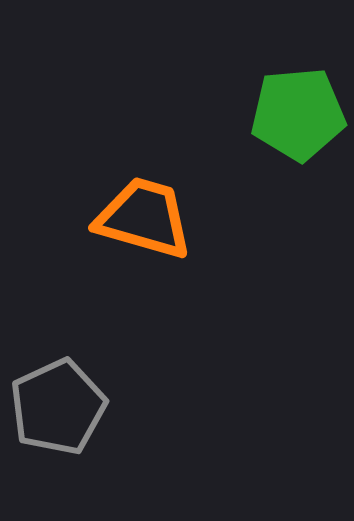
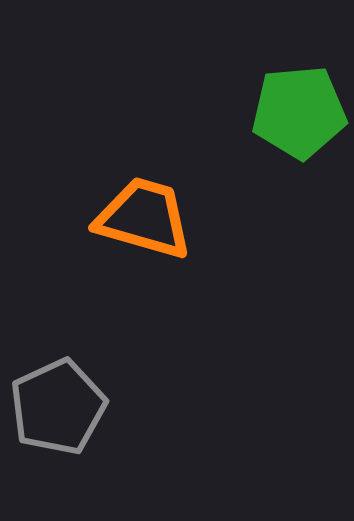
green pentagon: moved 1 px right, 2 px up
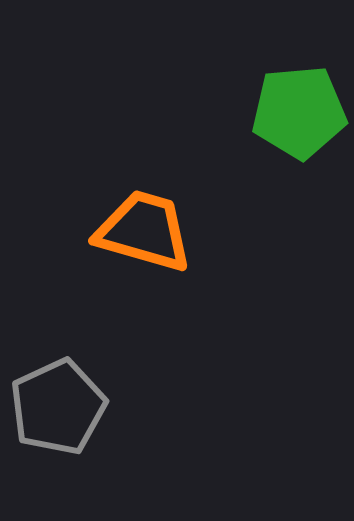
orange trapezoid: moved 13 px down
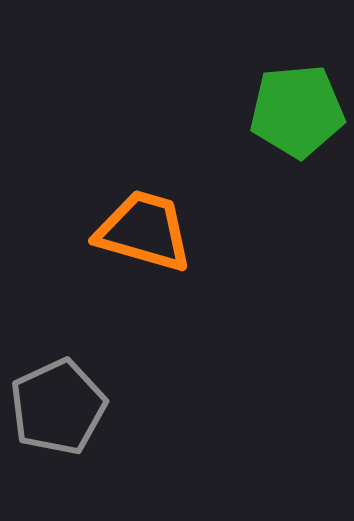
green pentagon: moved 2 px left, 1 px up
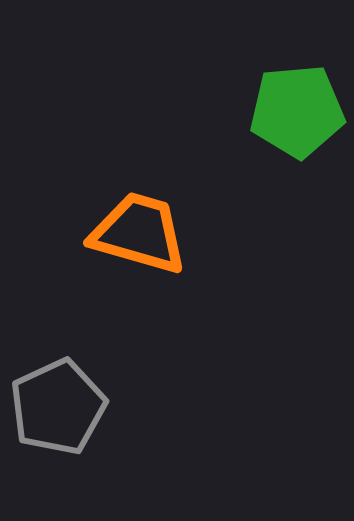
orange trapezoid: moved 5 px left, 2 px down
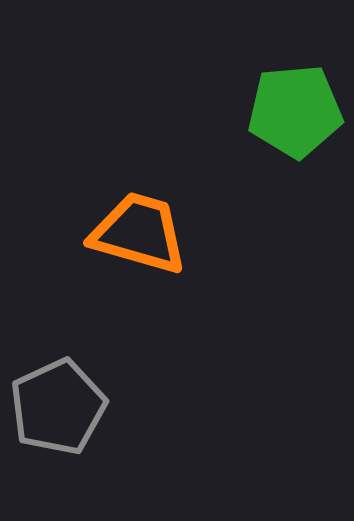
green pentagon: moved 2 px left
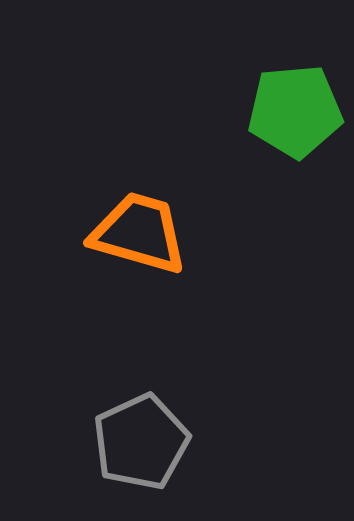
gray pentagon: moved 83 px right, 35 px down
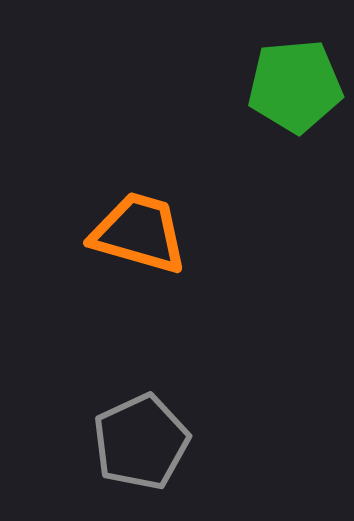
green pentagon: moved 25 px up
